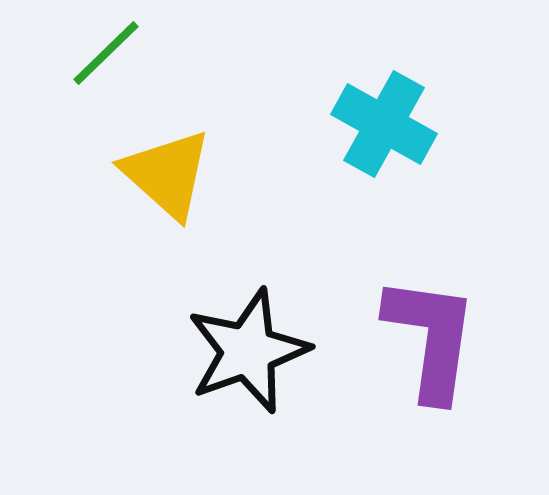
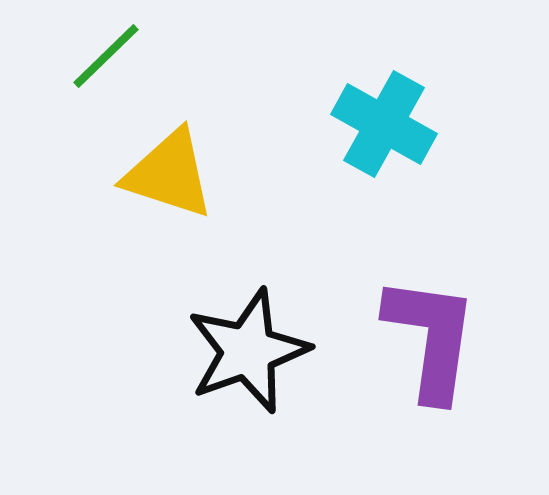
green line: moved 3 px down
yellow triangle: moved 2 px right; rotated 24 degrees counterclockwise
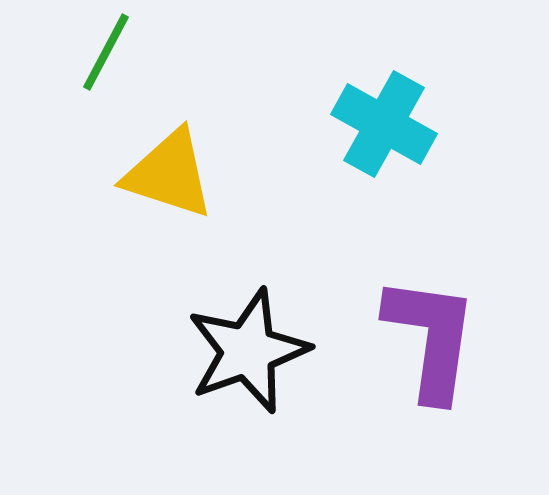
green line: moved 4 px up; rotated 18 degrees counterclockwise
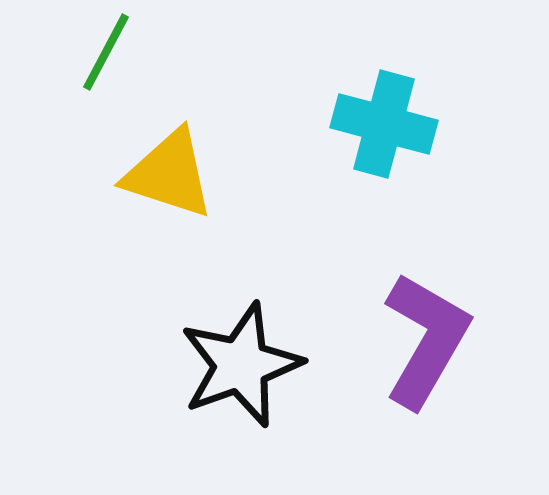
cyan cross: rotated 14 degrees counterclockwise
purple L-shape: moved 5 px left, 2 px down; rotated 22 degrees clockwise
black star: moved 7 px left, 14 px down
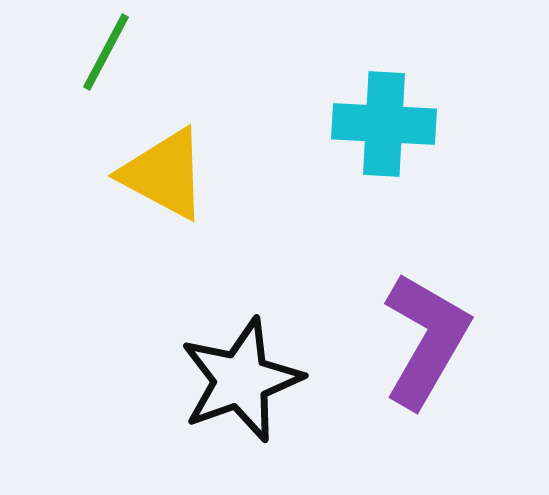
cyan cross: rotated 12 degrees counterclockwise
yellow triangle: moved 5 px left; rotated 10 degrees clockwise
black star: moved 15 px down
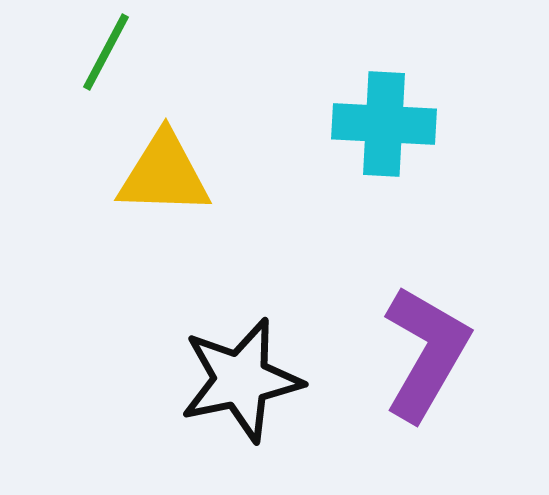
yellow triangle: rotated 26 degrees counterclockwise
purple L-shape: moved 13 px down
black star: rotated 8 degrees clockwise
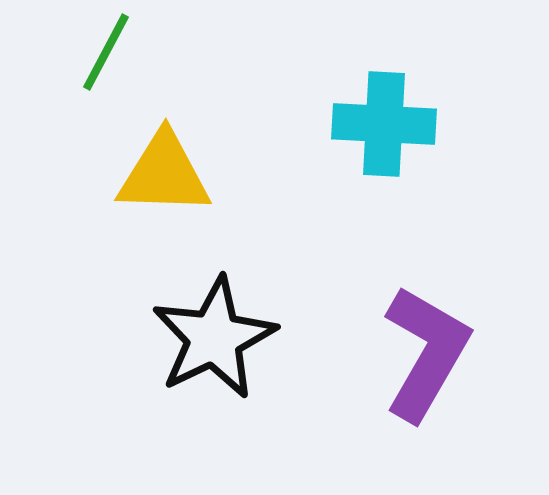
black star: moved 27 px left, 42 px up; rotated 14 degrees counterclockwise
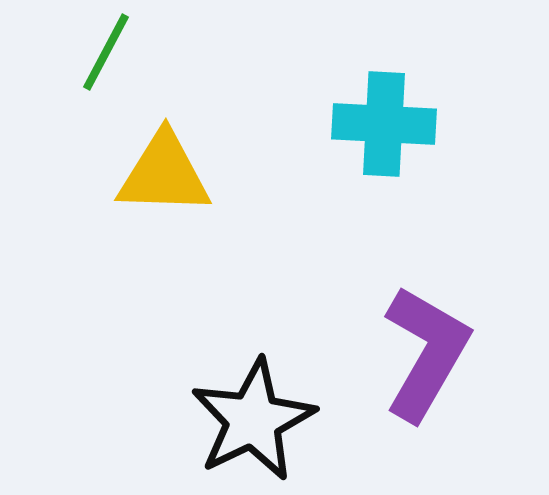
black star: moved 39 px right, 82 px down
